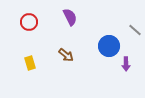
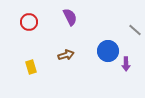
blue circle: moved 1 px left, 5 px down
brown arrow: rotated 56 degrees counterclockwise
yellow rectangle: moved 1 px right, 4 px down
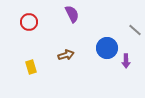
purple semicircle: moved 2 px right, 3 px up
blue circle: moved 1 px left, 3 px up
purple arrow: moved 3 px up
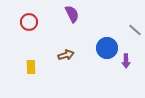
yellow rectangle: rotated 16 degrees clockwise
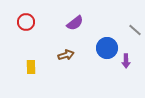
purple semicircle: moved 3 px right, 9 px down; rotated 78 degrees clockwise
red circle: moved 3 px left
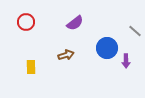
gray line: moved 1 px down
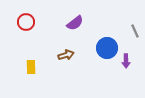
gray line: rotated 24 degrees clockwise
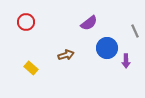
purple semicircle: moved 14 px right
yellow rectangle: moved 1 px down; rotated 48 degrees counterclockwise
